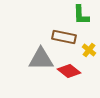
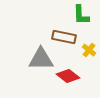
red diamond: moved 1 px left, 5 px down
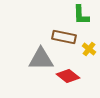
yellow cross: moved 1 px up
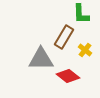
green L-shape: moved 1 px up
brown rectangle: rotated 70 degrees counterclockwise
yellow cross: moved 4 px left, 1 px down
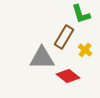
green L-shape: rotated 15 degrees counterclockwise
gray triangle: moved 1 px right, 1 px up
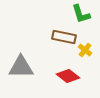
brown rectangle: rotated 70 degrees clockwise
gray triangle: moved 21 px left, 9 px down
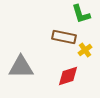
yellow cross: rotated 16 degrees clockwise
red diamond: rotated 55 degrees counterclockwise
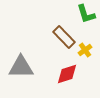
green L-shape: moved 5 px right
brown rectangle: rotated 35 degrees clockwise
red diamond: moved 1 px left, 2 px up
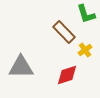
brown rectangle: moved 5 px up
red diamond: moved 1 px down
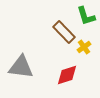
green L-shape: moved 2 px down
yellow cross: moved 1 px left, 3 px up
gray triangle: rotated 8 degrees clockwise
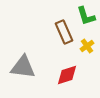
brown rectangle: rotated 20 degrees clockwise
yellow cross: moved 3 px right, 1 px up
gray triangle: moved 2 px right
